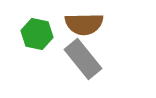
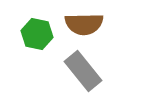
gray rectangle: moved 12 px down
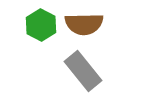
green hexagon: moved 4 px right, 9 px up; rotated 16 degrees clockwise
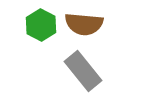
brown semicircle: rotated 6 degrees clockwise
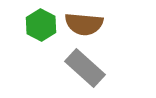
gray rectangle: moved 2 px right, 3 px up; rotated 9 degrees counterclockwise
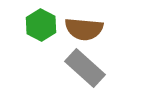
brown semicircle: moved 5 px down
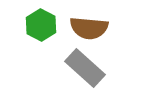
brown semicircle: moved 5 px right, 1 px up
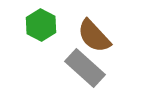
brown semicircle: moved 5 px right, 8 px down; rotated 42 degrees clockwise
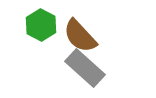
brown semicircle: moved 14 px left
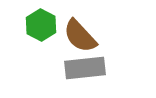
gray rectangle: rotated 48 degrees counterclockwise
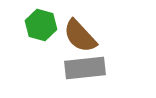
green hexagon: rotated 12 degrees counterclockwise
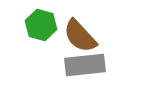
gray rectangle: moved 3 px up
